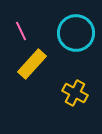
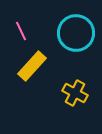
yellow rectangle: moved 2 px down
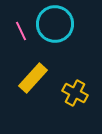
cyan circle: moved 21 px left, 9 px up
yellow rectangle: moved 1 px right, 12 px down
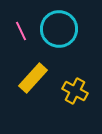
cyan circle: moved 4 px right, 5 px down
yellow cross: moved 2 px up
